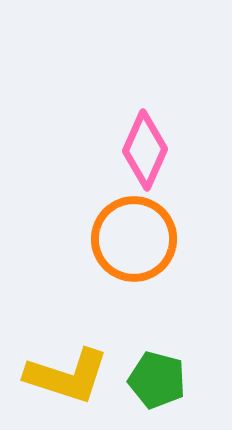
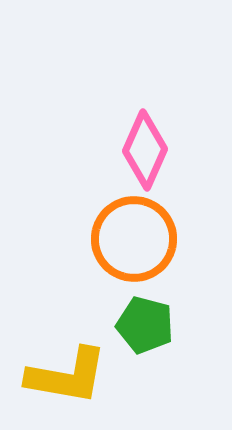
yellow L-shape: rotated 8 degrees counterclockwise
green pentagon: moved 12 px left, 55 px up
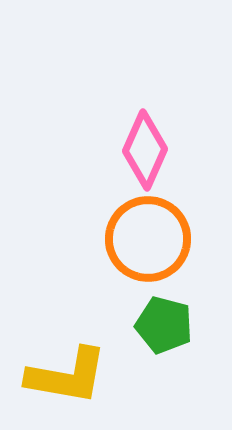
orange circle: moved 14 px right
green pentagon: moved 19 px right
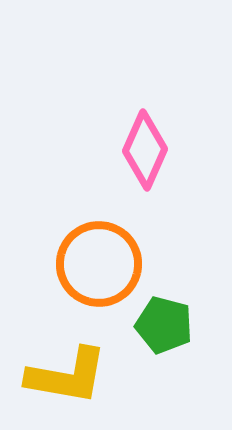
orange circle: moved 49 px left, 25 px down
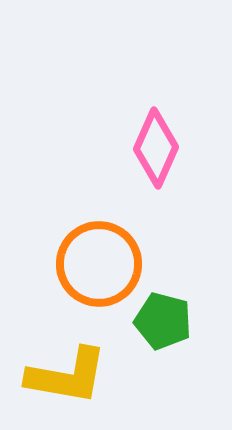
pink diamond: moved 11 px right, 2 px up
green pentagon: moved 1 px left, 4 px up
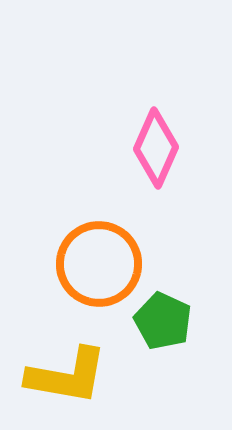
green pentagon: rotated 10 degrees clockwise
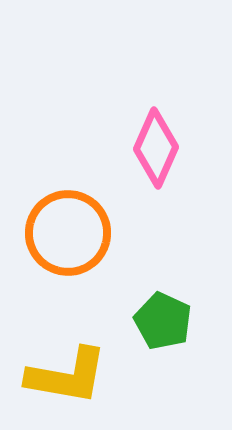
orange circle: moved 31 px left, 31 px up
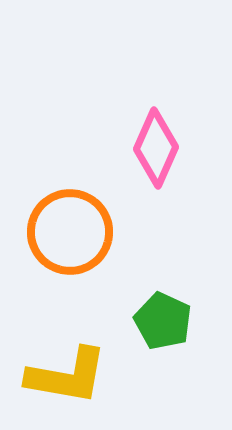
orange circle: moved 2 px right, 1 px up
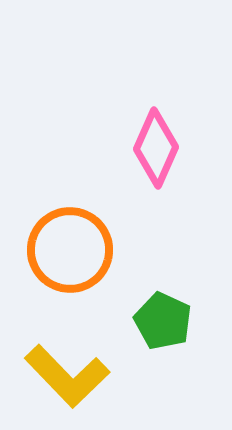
orange circle: moved 18 px down
yellow L-shape: rotated 36 degrees clockwise
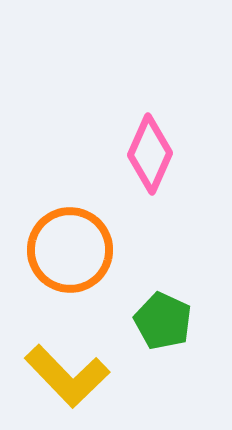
pink diamond: moved 6 px left, 6 px down
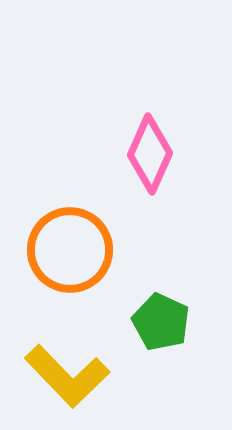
green pentagon: moved 2 px left, 1 px down
